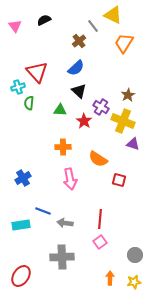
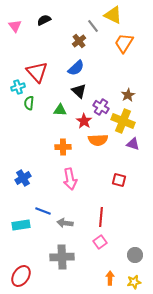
orange semicircle: moved 19 px up; rotated 36 degrees counterclockwise
red line: moved 1 px right, 2 px up
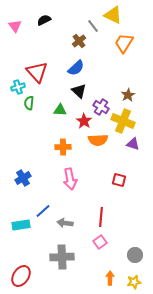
blue line: rotated 63 degrees counterclockwise
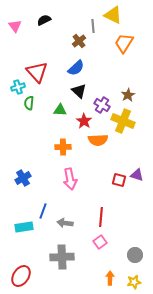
gray line: rotated 32 degrees clockwise
purple cross: moved 1 px right, 2 px up
purple triangle: moved 4 px right, 31 px down
blue line: rotated 28 degrees counterclockwise
cyan rectangle: moved 3 px right, 2 px down
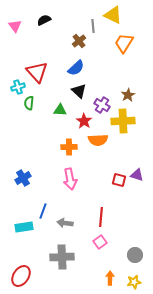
yellow cross: rotated 25 degrees counterclockwise
orange cross: moved 6 px right
